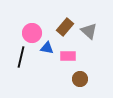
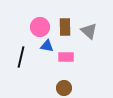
brown rectangle: rotated 42 degrees counterclockwise
pink circle: moved 8 px right, 6 px up
blue triangle: moved 2 px up
pink rectangle: moved 2 px left, 1 px down
brown circle: moved 16 px left, 9 px down
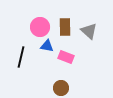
pink rectangle: rotated 21 degrees clockwise
brown circle: moved 3 px left
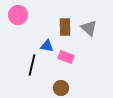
pink circle: moved 22 px left, 12 px up
gray triangle: moved 3 px up
black line: moved 11 px right, 8 px down
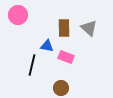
brown rectangle: moved 1 px left, 1 px down
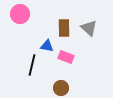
pink circle: moved 2 px right, 1 px up
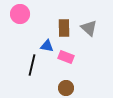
brown circle: moved 5 px right
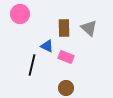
blue triangle: rotated 16 degrees clockwise
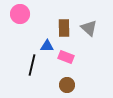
blue triangle: rotated 24 degrees counterclockwise
brown circle: moved 1 px right, 3 px up
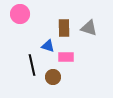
gray triangle: rotated 24 degrees counterclockwise
blue triangle: moved 1 px right; rotated 16 degrees clockwise
pink rectangle: rotated 21 degrees counterclockwise
black line: rotated 25 degrees counterclockwise
brown circle: moved 14 px left, 8 px up
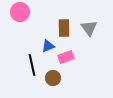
pink circle: moved 2 px up
gray triangle: rotated 36 degrees clockwise
blue triangle: rotated 40 degrees counterclockwise
pink rectangle: rotated 21 degrees counterclockwise
brown circle: moved 1 px down
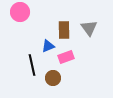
brown rectangle: moved 2 px down
